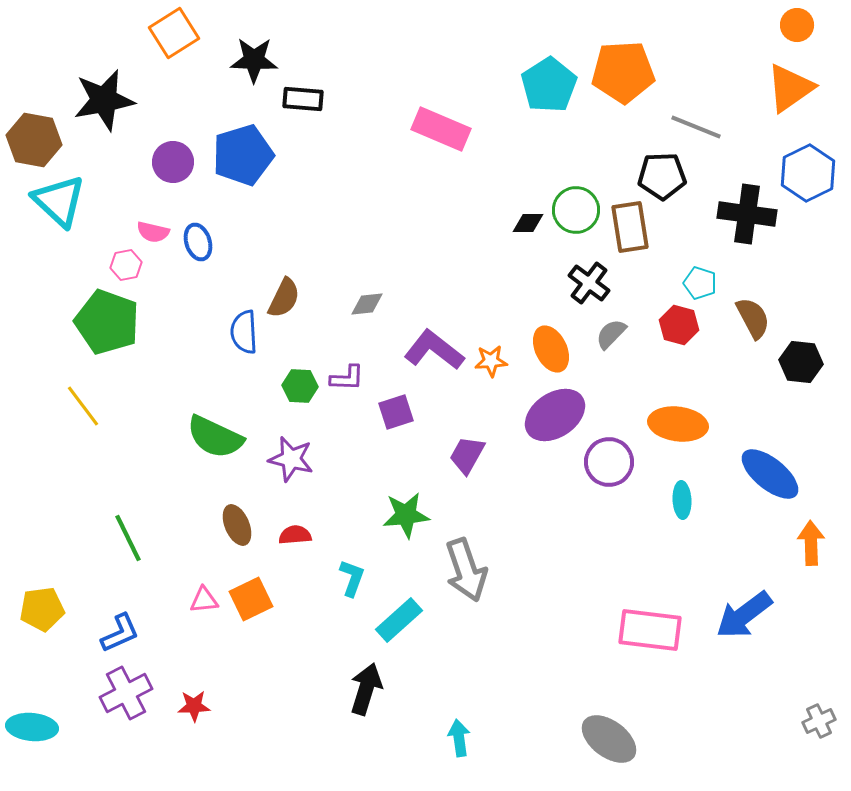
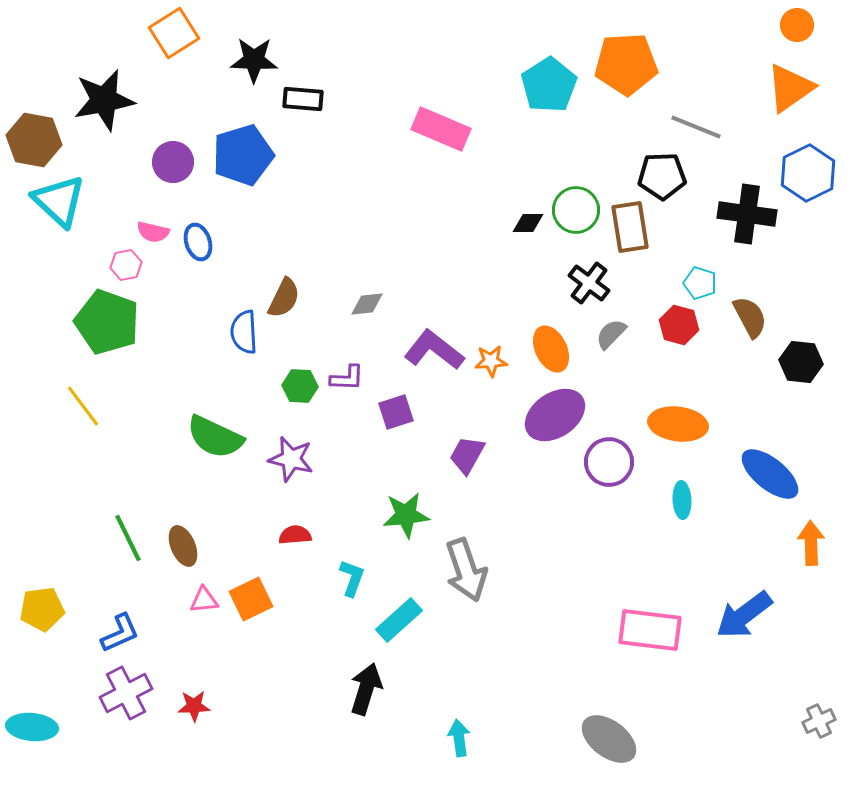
orange pentagon at (623, 72): moved 3 px right, 8 px up
brown semicircle at (753, 318): moved 3 px left, 1 px up
brown ellipse at (237, 525): moved 54 px left, 21 px down
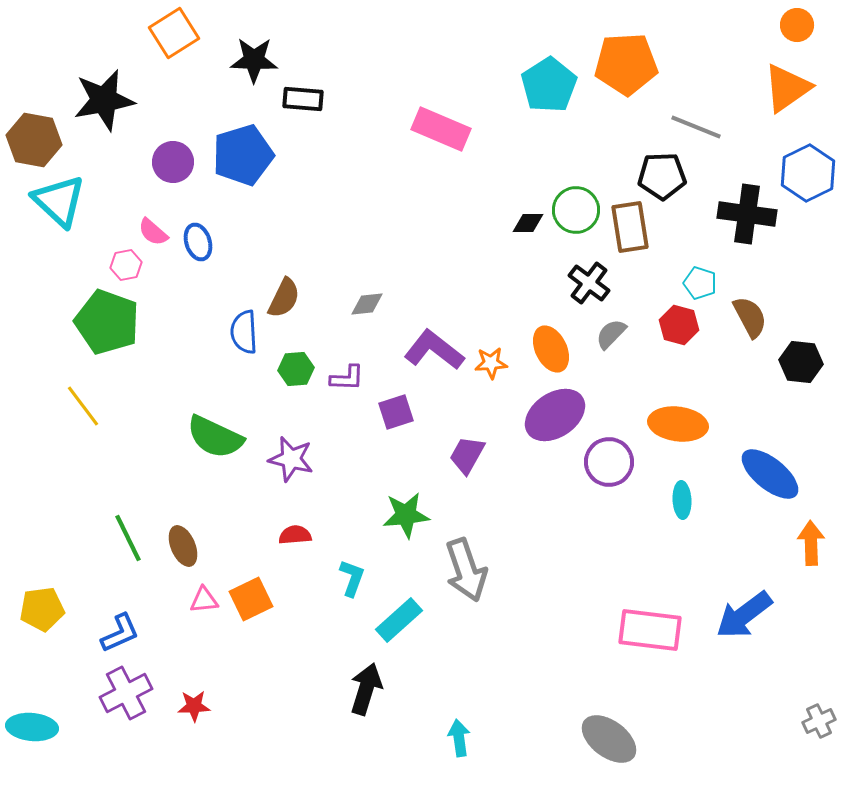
orange triangle at (790, 88): moved 3 px left
pink semicircle at (153, 232): rotated 28 degrees clockwise
orange star at (491, 361): moved 2 px down
green hexagon at (300, 386): moved 4 px left, 17 px up; rotated 8 degrees counterclockwise
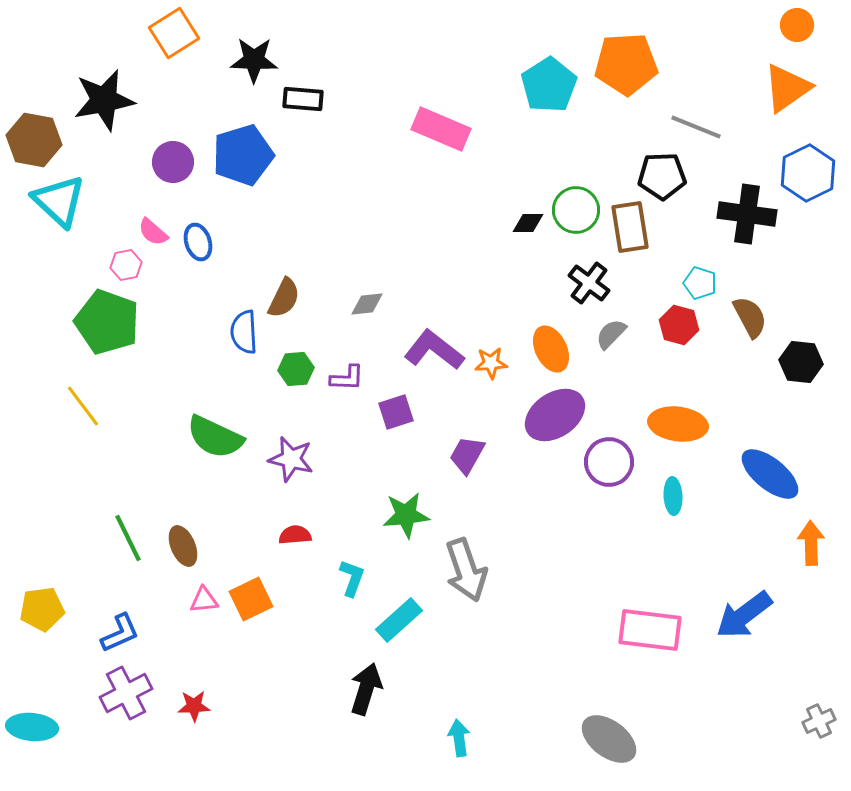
cyan ellipse at (682, 500): moved 9 px left, 4 px up
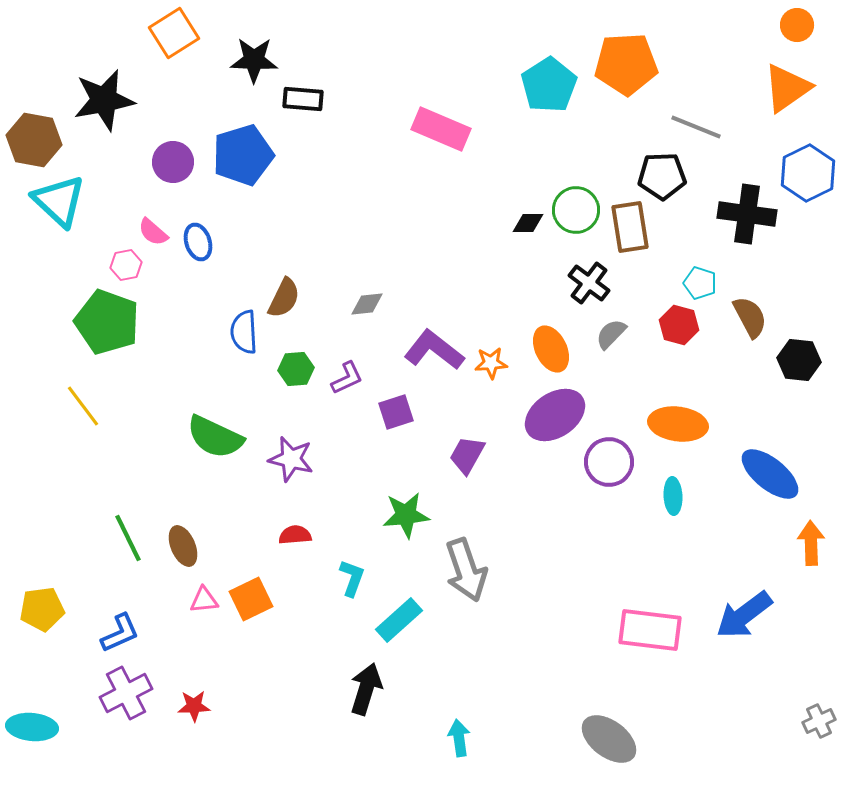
black hexagon at (801, 362): moved 2 px left, 2 px up
purple L-shape at (347, 378): rotated 27 degrees counterclockwise
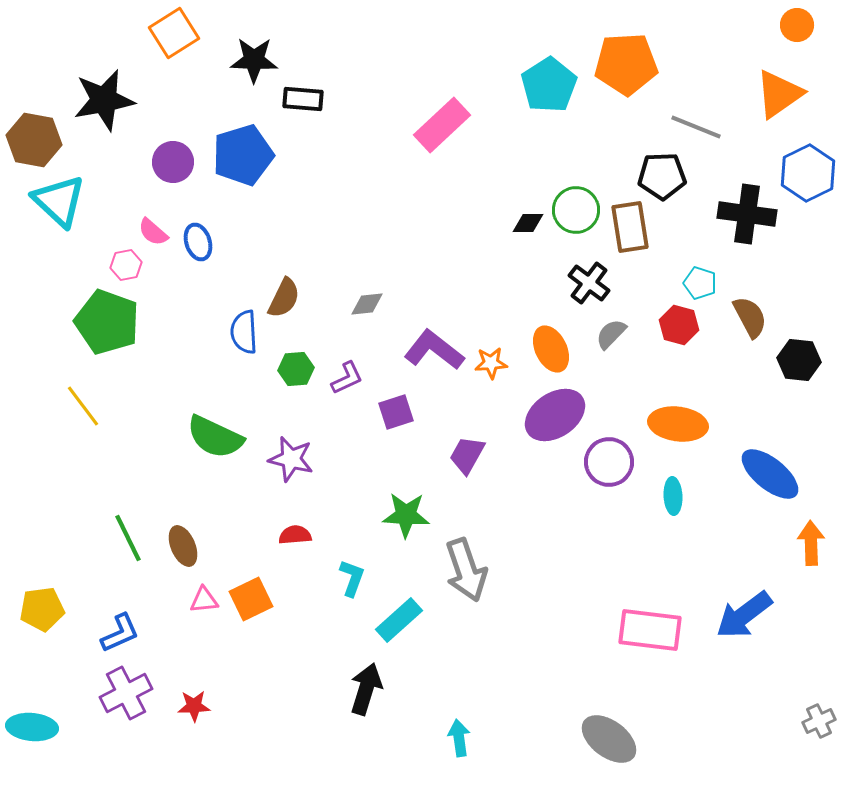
orange triangle at (787, 88): moved 8 px left, 6 px down
pink rectangle at (441, 129): moved 1 px right, 4 px up; rotated 66 degrees counterclockwise
green star at (406, 515): rotated 9 degrees clockwise
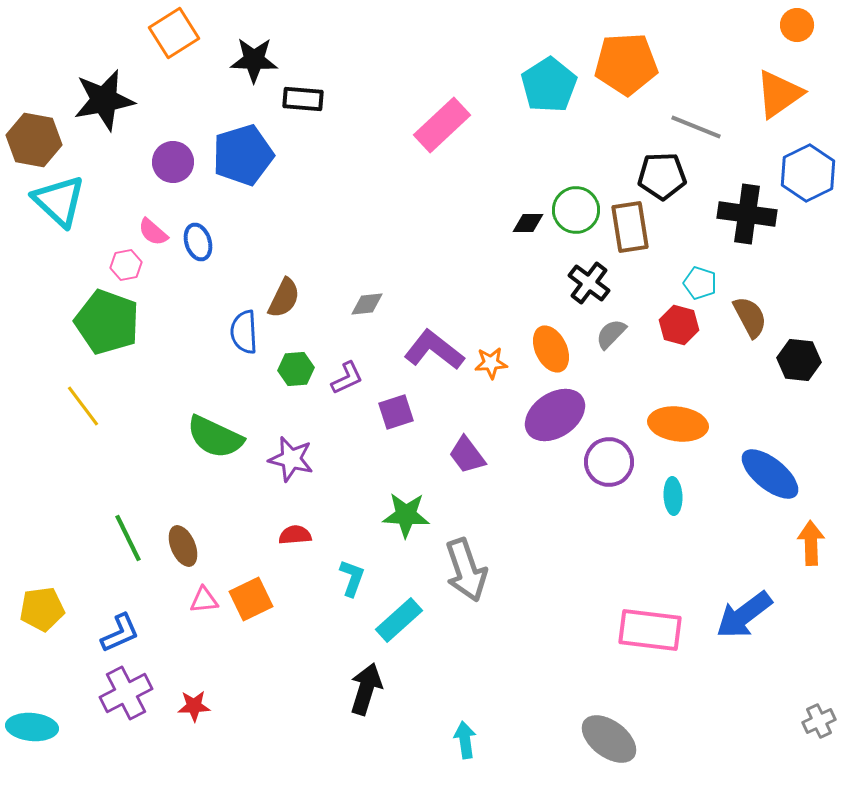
purple trapezoid at (467, 455): rotated 66 degrees counterclockwise
cyan arrow at (459, 738): moved 6 px right, 2 px down
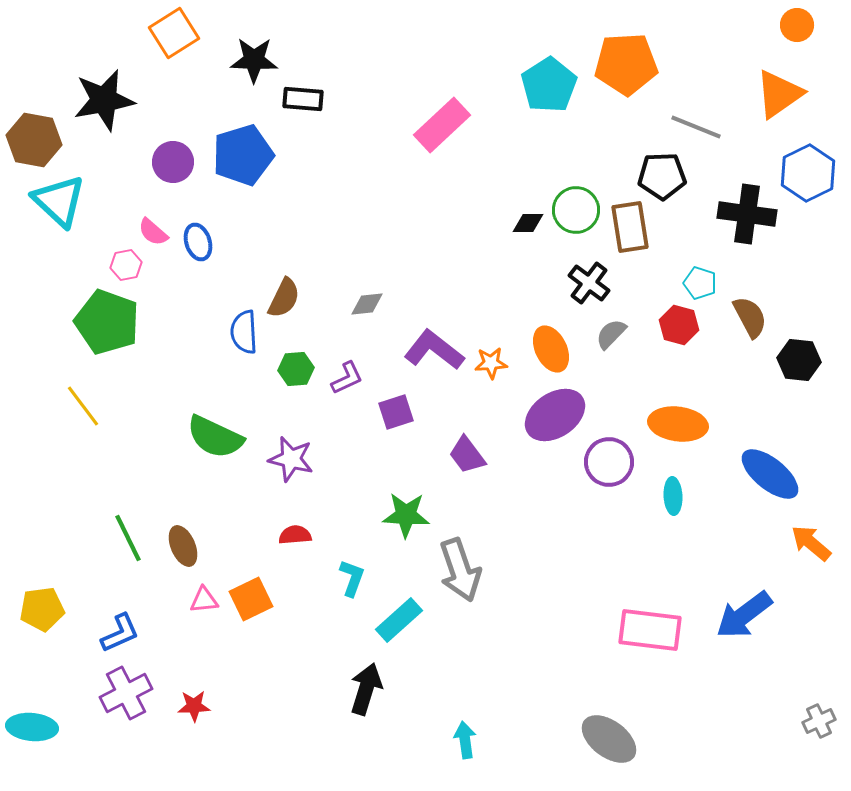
orange arrow at (811, 543): rotated 48 degrees counterclockwise
gray arrow at (466, 570): moved 6 px left
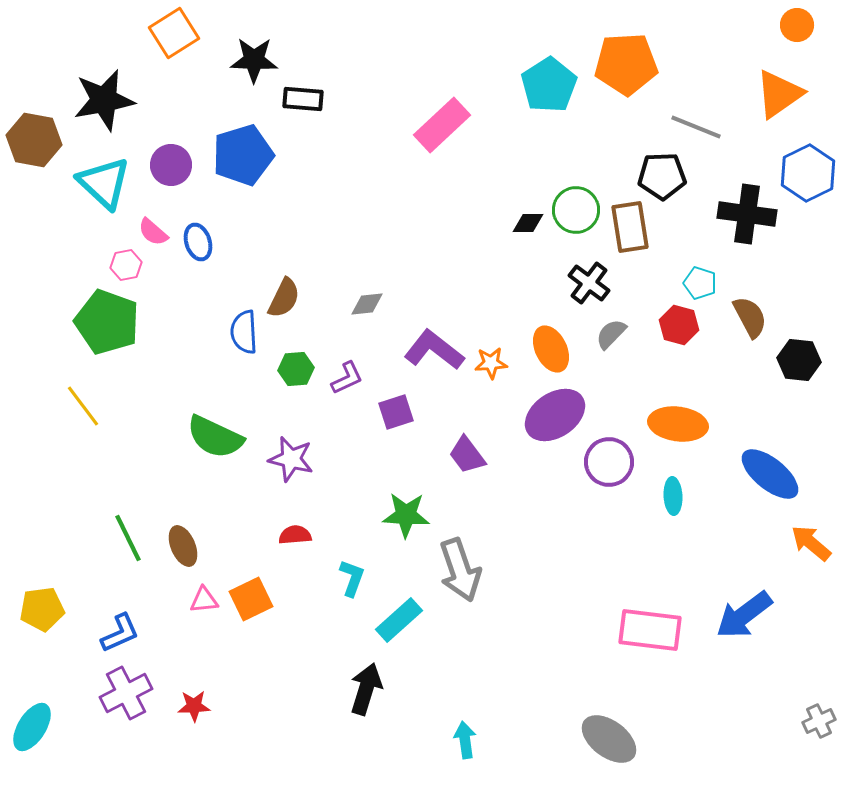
purple circle at (173, 162): moved 2 px left, 3 px down
cyan triangle at (59, 201): moved 45 px right, 18 px up
cyan ellipse at (32, 727): rotated 63 degrees counterclockwise
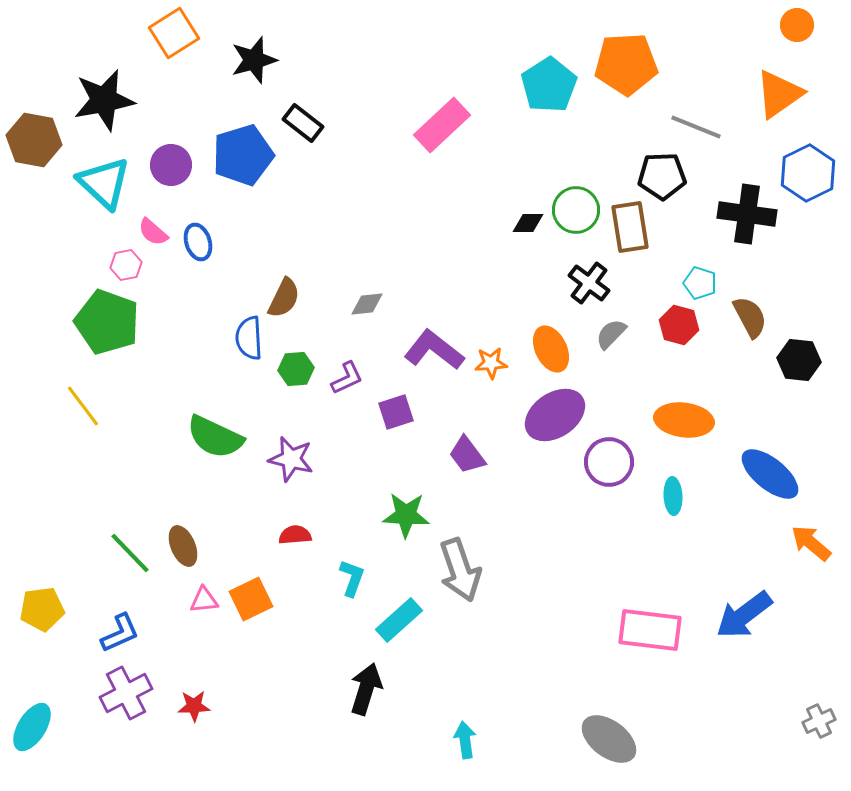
black star at (254, 60): rotated 18 degrees counterclockwise
black rectangle at (303, 99): moved 24 px down; rotated 33 degrees clockwise
blue semicircle at (244, 332): moved 5 px right, 6 px down
orange ellipse at (678, 424): moved 6 px right, 4 px up
green line at (128, 538): moved 2 px right, 15 px down; rotated 18 degrees counterclockwise
